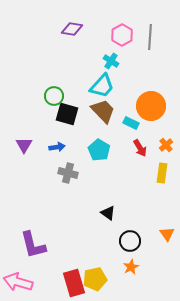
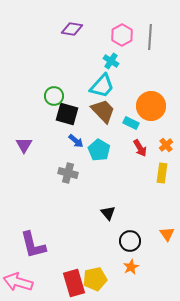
blue arrow: moved 19 px right, 6 px up; rotated 49 degrees clockwise
black triangle: rotated 14 degrees clockwise
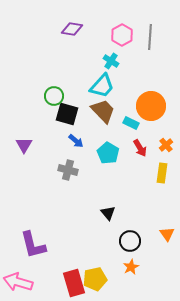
cyan pentagon: moved 9 px right, 3 px down
gray cross: moved 3 px up
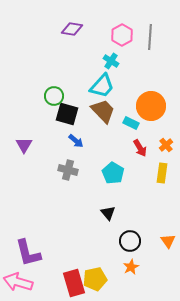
cyan pentagon: moved 5 px right, 20 px down
orange triangle: moved 1 px right, 7 px down
purple L-shape: moved 5 px left, 8 px down
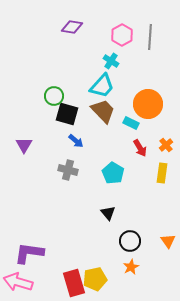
purple diamond: moved 2 px up
orange circle: moved 3 px left, 2 px up
purple L-shape: moved 1 px right; rotated 112 degrees clockwise
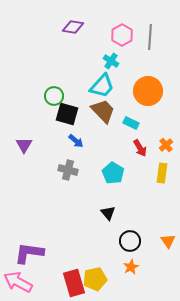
purple diamond: moved 1 px right
orange circle: moved 13 px up
pink arrow: rotated 12 degrees clockwise
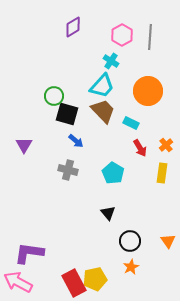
purple diamond: rotated 40 degrees counterclockwise
red rectangle: rotated 12 degrees counterclockwise
